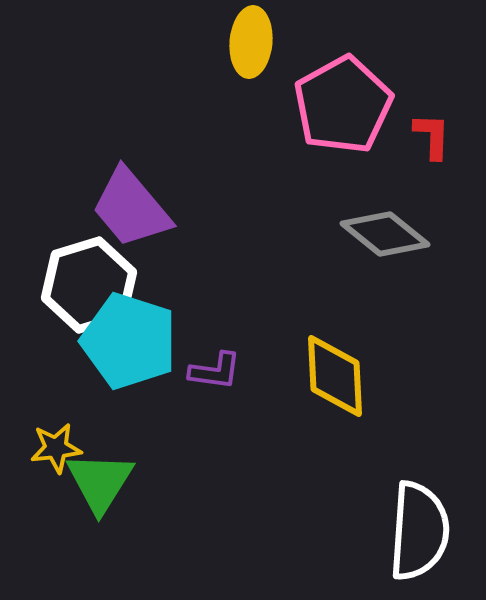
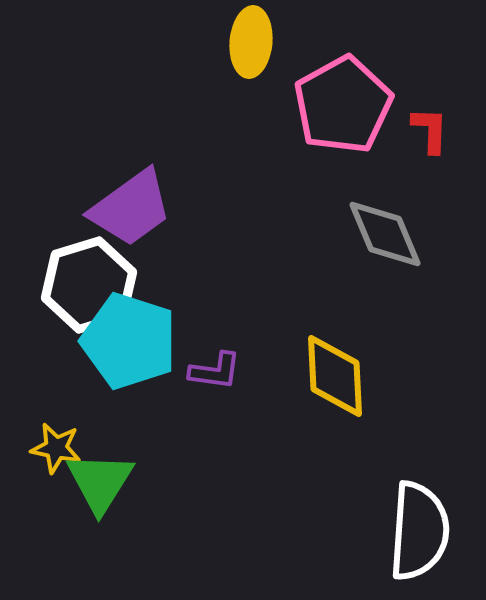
red L-shape: moved 2 px left, 6 px up
purple trapezoid: rotated 86 degrees counterclockwise
gray diamond: rotated 28 degrees clockwise
yellow star: rotated 18 degrees clockwise
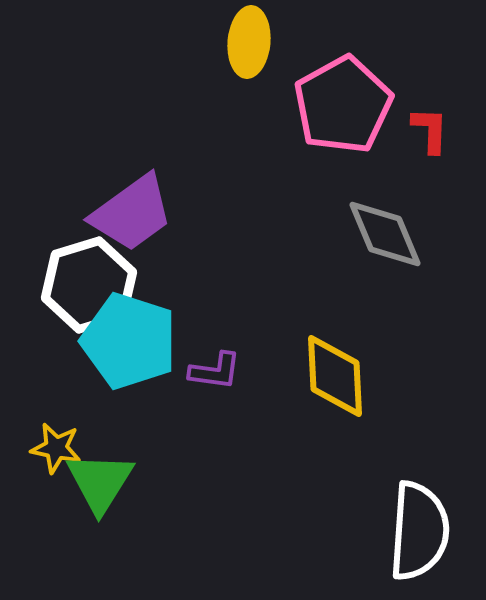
yellow ellipse: moved 2 px left
purple trapezoid: moved 1 px right, 5 px down
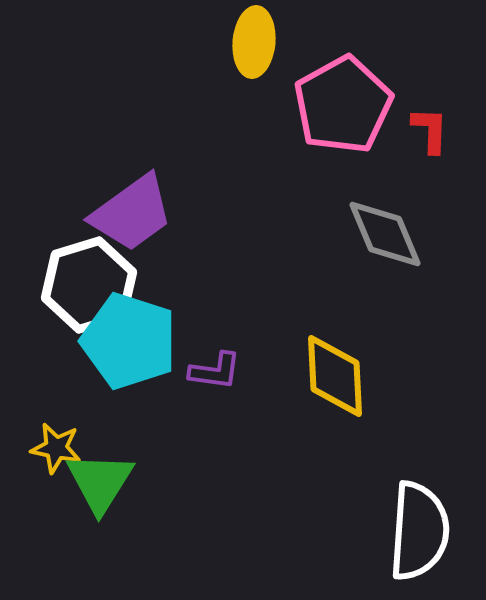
yellow ellipse: moved 5 px right
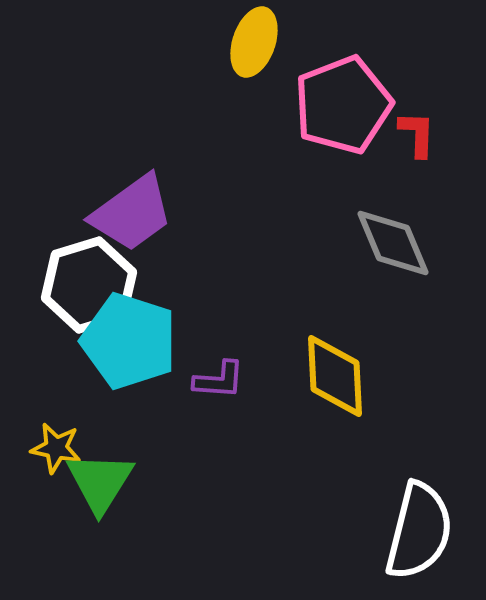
yellow ellipse: rotated 14 degrees clockwise
pink pentagon: rotated 8 degrees clockwise
red L-shape: moved 13 px left, 4 px down
gray diamond: moved 8 px right, 9 px down
purple L-shape: moved 4 px right, 9 px down; rotated 4 degrees counterclockwise
white semicircle: rotated 10 degrees clockwise
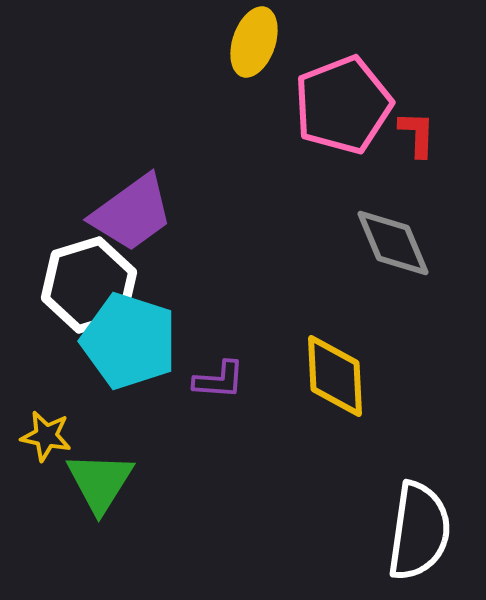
yellow star: moved 10 px left, 12 px up
white semicircle: rotated 6 degrees counterclockwise
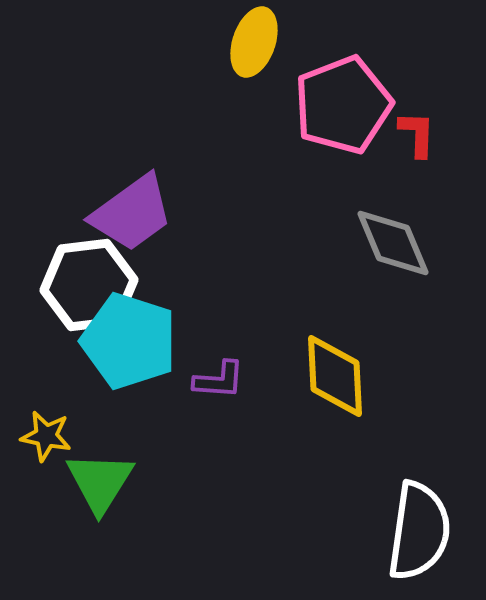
white hexagon: rotated 10 degrees clockwise
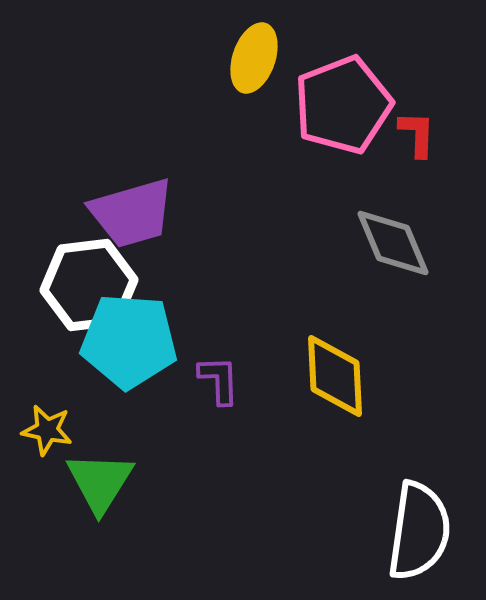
yellow ellipse: moved 16 px down
purple trapezoid: rotated 20 degrees clockwise
cyan pentagon: rotated 14 degrees counterclockwise
purple L-shape: rotated 96 degrees counterclockwise
yellow star: moved 1 px right, 6 px up
